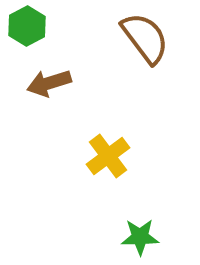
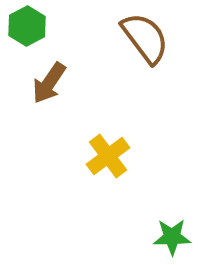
brown arrow: rotated 39 degrees counterclockwise
green star: moved 32 px right
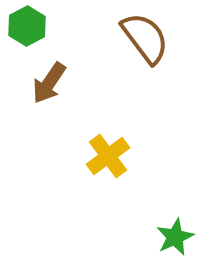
green star: moved 3 px right; rotated 24 degrees counterclockwise
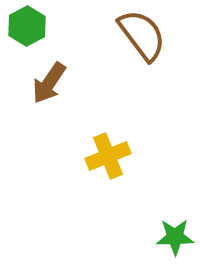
brown semicircle: moved 3 px left, 3 px up
yellow cross: rotated 15 degrees clockwise
green star: rotated 24 degrees clockwise
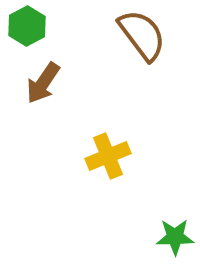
brown arrow: moved 6 px left
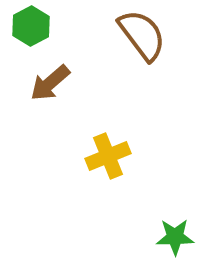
green hexagon: moved 4 px right
brown arrow: moved 7 px right; rotated 15 degrees clockwise
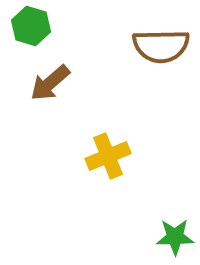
green hexagon: rotated 15 degrees counterclockwise
brown semicircle: moved 19 px right, 11 px down; rotated 126 degrees clockwise
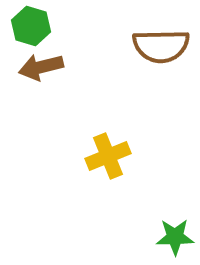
brown arrow: moved 9 px left, 16 px up; rotated 27 degrees clockwise
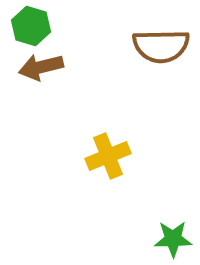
green star: moved 2 px left, 2 px down
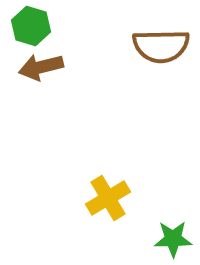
yellow cross: moved 42 px down; rotated 9 degrees counterclockwise
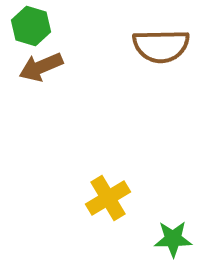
brown arrow: rotated 9 degrees counterclockwise
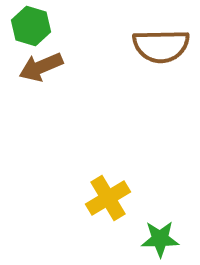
green star: moved 13 px left
